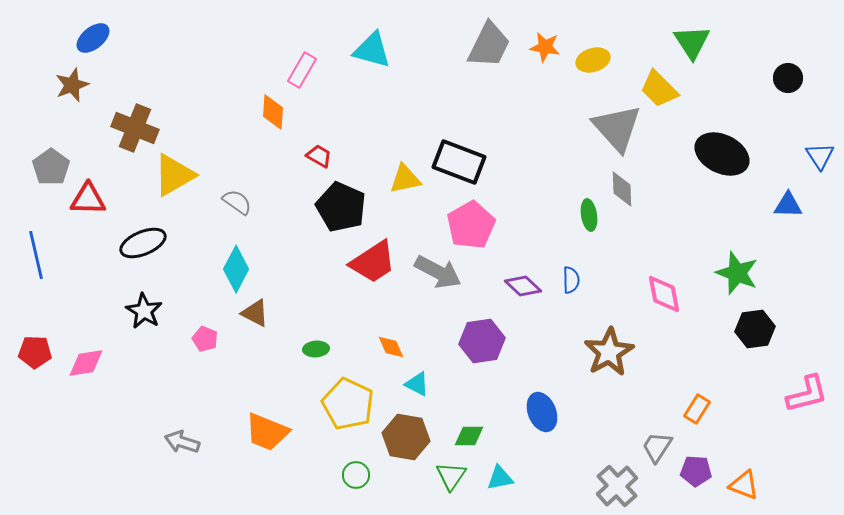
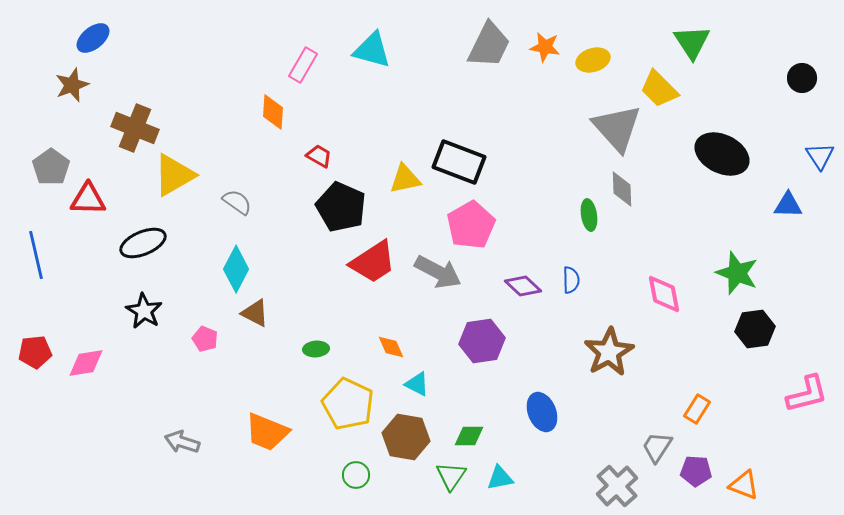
pink rectangle at (302, 70): moved 1 px right, 5 px up
black circle at (788, 78): moved 14 px right
red pentagon at (35, 352): rotated 8 degrees counterclockwise
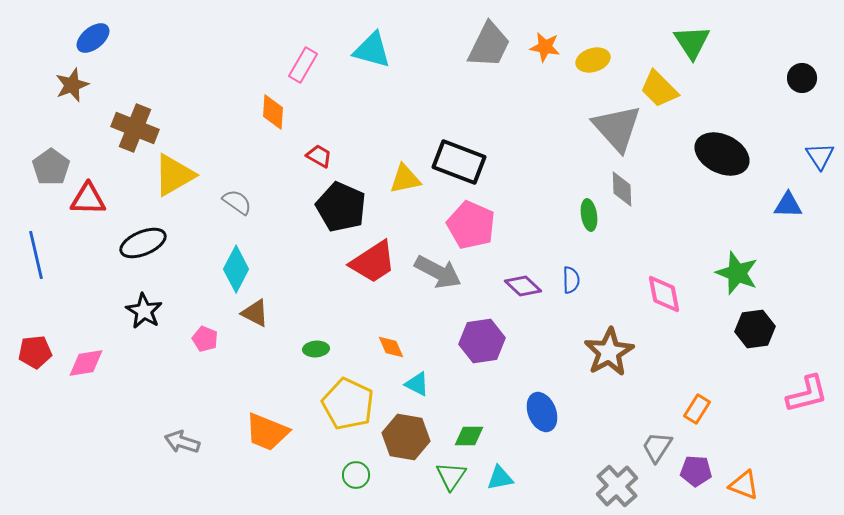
pink pentagon at (471, 225): rotated 18 degrees counterclockwise
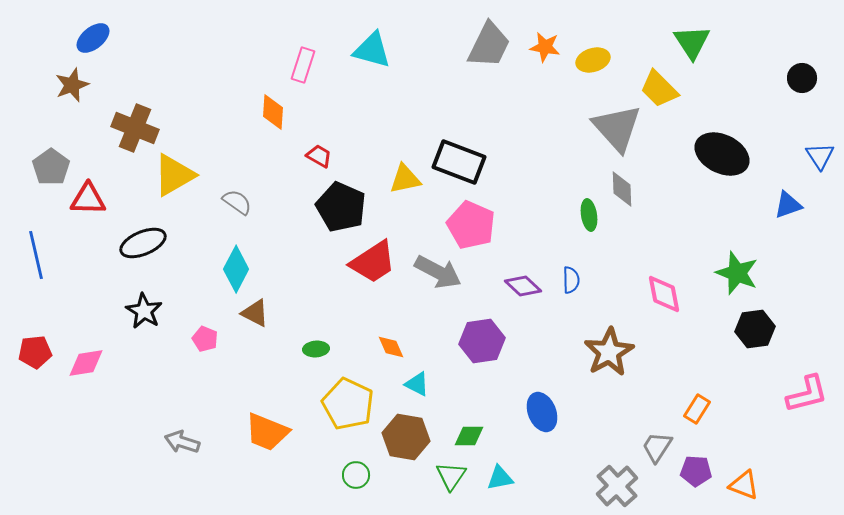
pink rectangle at (303, 65): rotated 12 degrees counterclockwise
blue triangle at (788, 205): rotated 20 degrees counterclockwise
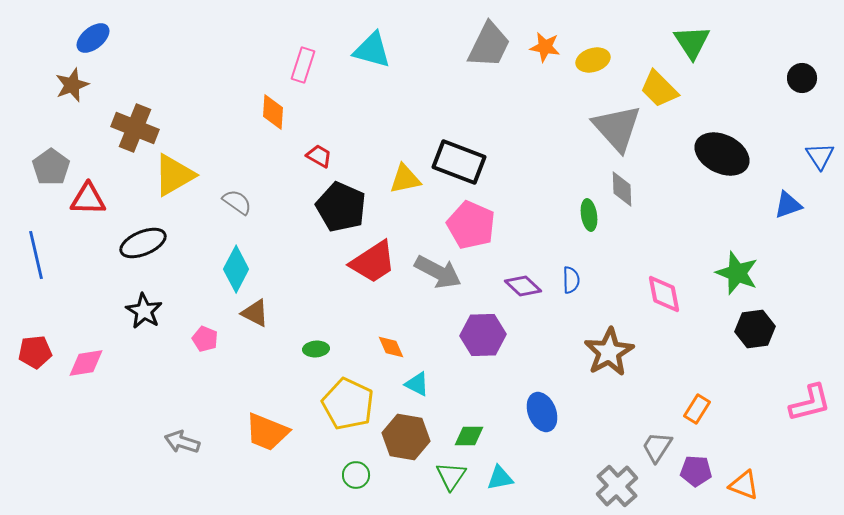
purple hexagon at (482, 341): moved 1 px right, 6 px up; rotated 6 degrees clockwise
pink L-shape at (807, 394): moved 3 px right, 9 px down
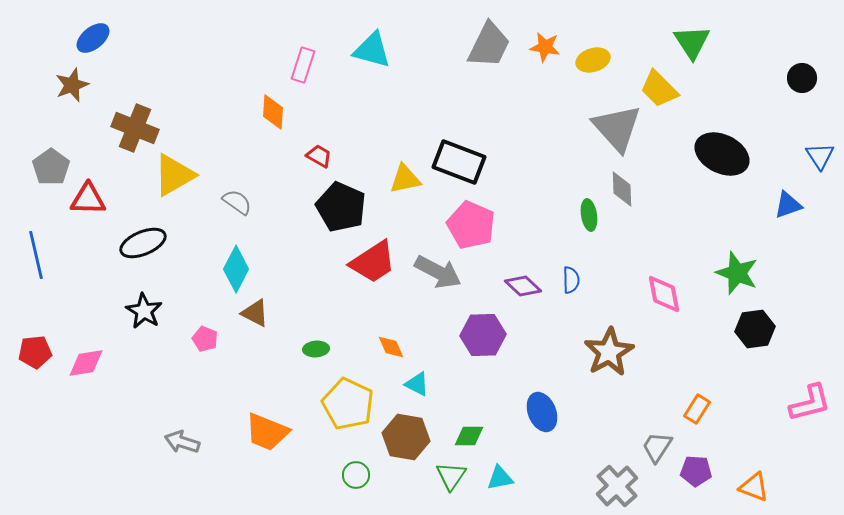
orange triangle at (744, 485): moved 10 px right, 2 px down
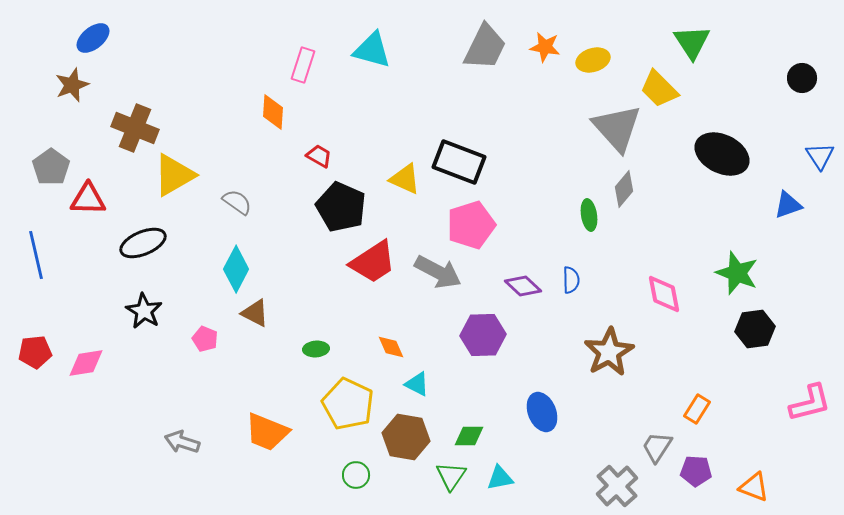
gray trapezoid at (489, 45): moved 4 px left, 2 px down
yellow triangle at (405, 179): rotated 36 degrees clockwise
gray diamond at (622, 189): moved 2 px right; rotated 42 degrees clockwise
pink pentagon at (471, 225): rotated 30 degrees clockwise
